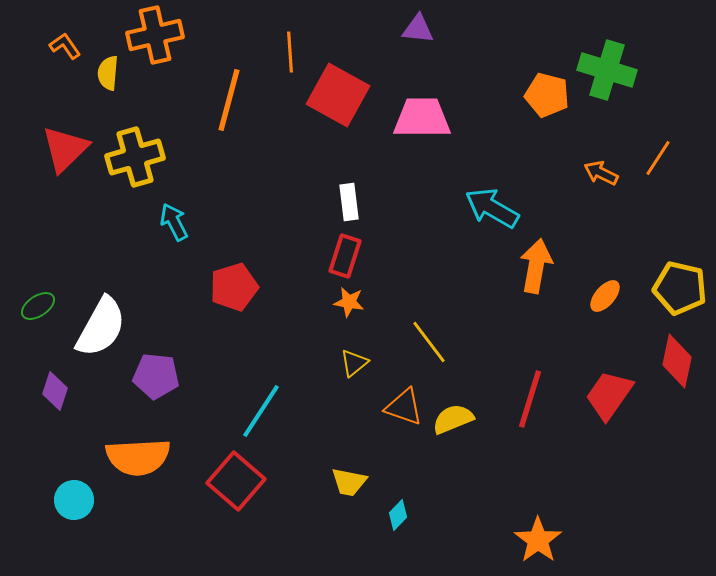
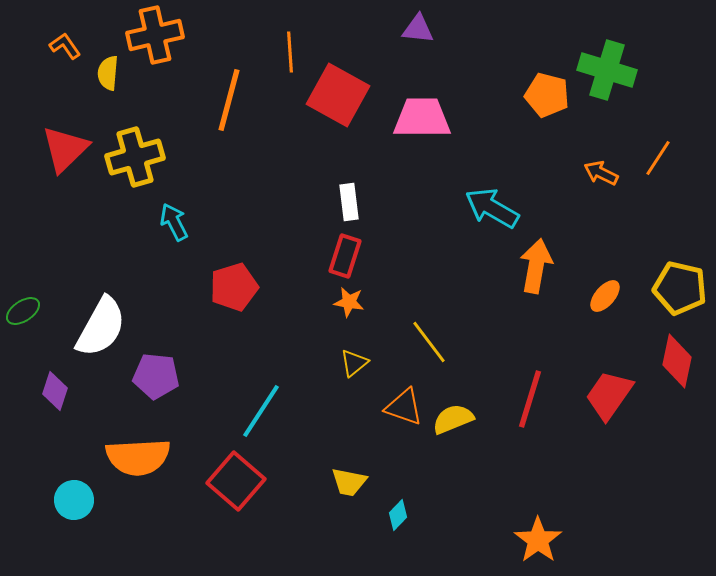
green ellipse at (38, 306): moved 15 px left, 5 px down
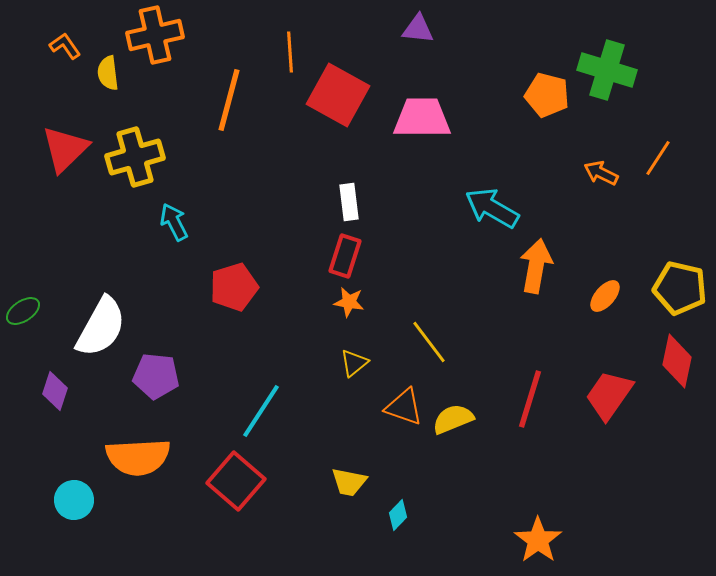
yellow semicircle at (108, 73): rotated 12 degrees counterclockwise
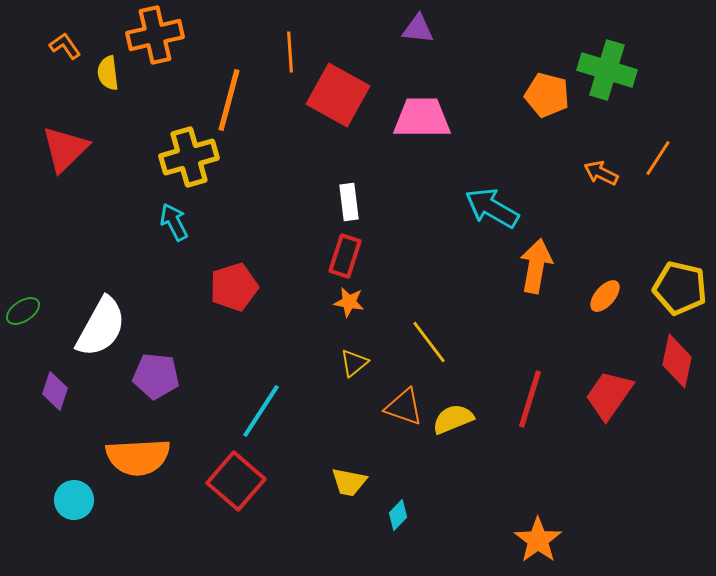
yellow cross at (135, 157): moved 54 px right
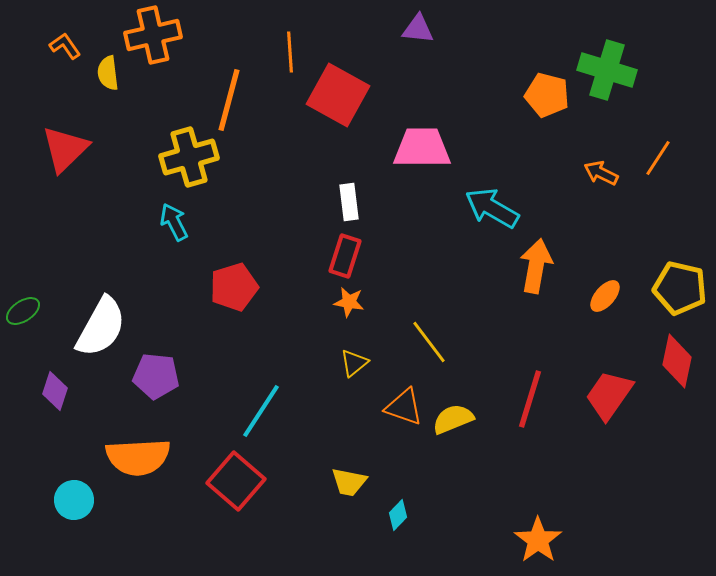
orange cross at (155, 35): moved 2 px left
pink trapezoid at (422, 118): moved 30 px down
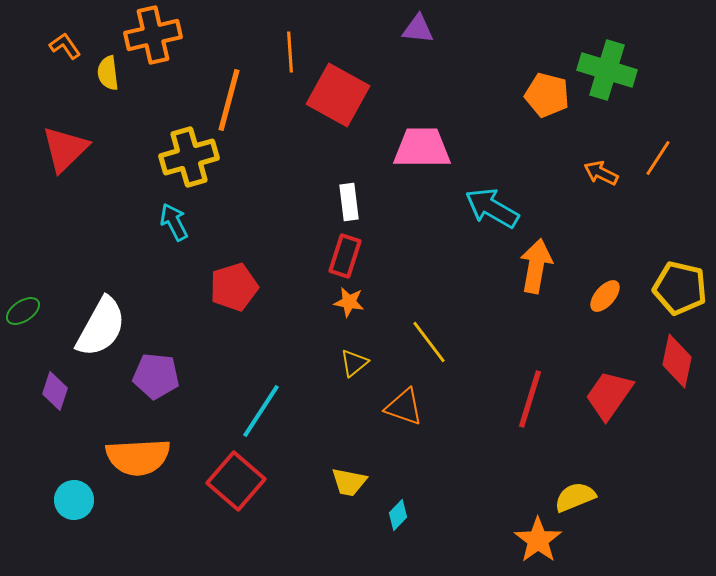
yellow semicircle at (453, 419): moved 122 px right, 78 px down
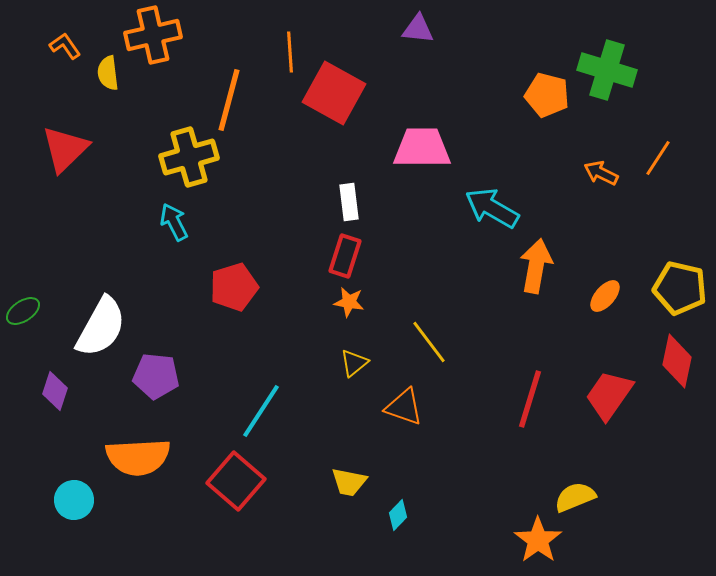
red square at (338, 95): moved 4 px left, 2 px up
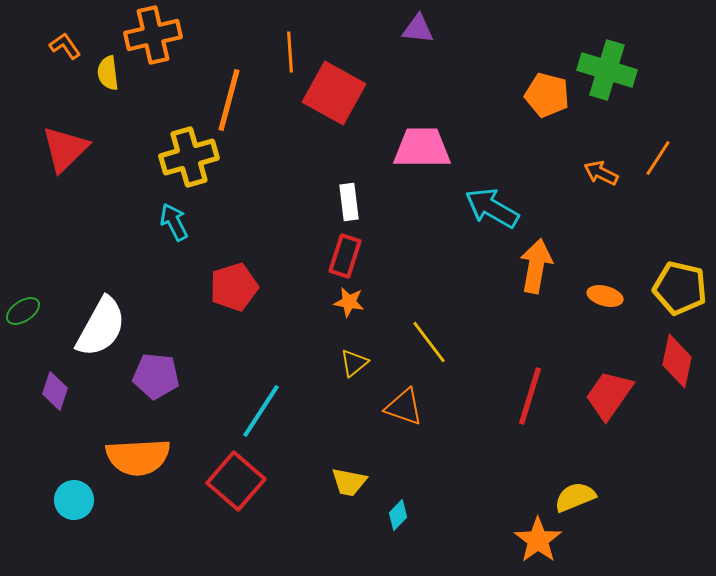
orange ellipse at (605, 296): rotated 64 degrees clockwise
red line at (530, 399): moved 3 px up
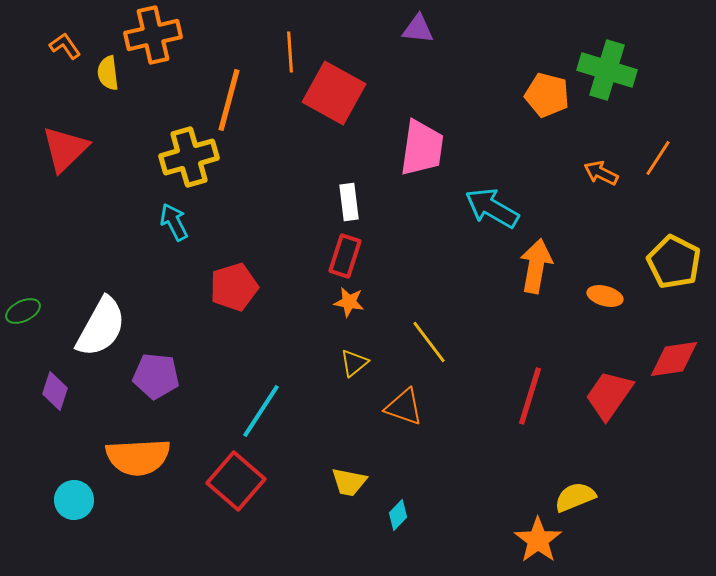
pink trapezoid at (422, 148): rotated 98 degrees clockwise
yellow pentagon at (680, 288): moved 6 px left, 26 px up; rotated 14 degrees clockwise
green ellipse at (23, 311): rotated 8 degrees clockwise
red diamond at (677, 361): moved 3 px left, 2 px up; rotated 70 degrees clockwise
